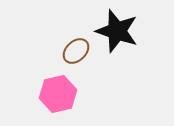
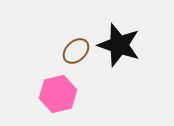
black star: moved 2 px right, 14 px down
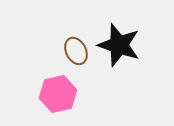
brown ellipse: rotated 72 degrees counterclockwise
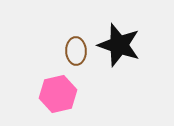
brown ellipse: rotated 24 degrees clockwise
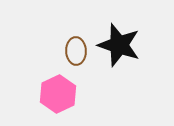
pink hexagon: rotated 12 degrees counterclockwise
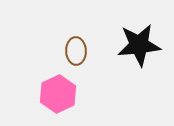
black star: moved 20 px right; rotated 24 degrees counterclockwise
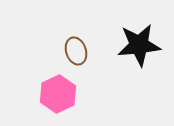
brown ellipse: rotated 16 degrees counterclockwise
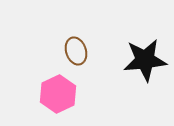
black star: moved 6 px right, 15 px down
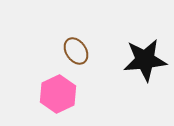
brown ellipse: rotated 16 degrees counterclockwise
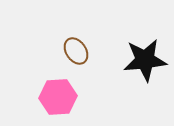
pink hexagon: moved 3 px down; rotated 21 degrees clockwise
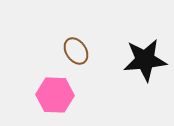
pink hexagon: moved 3 px left, 2 px up; rotated 6 degrees clockwise
